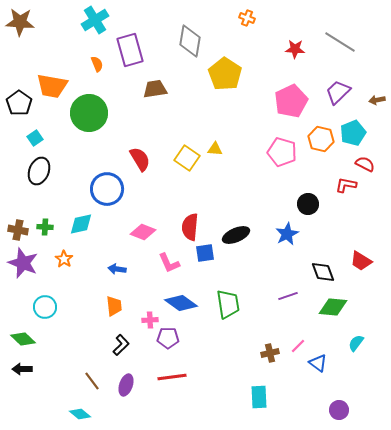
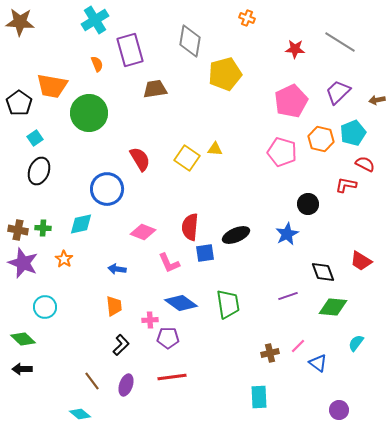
yellow pentagon at (225, 74): rotated 24 degrees clockwise
green cross at (45, 227): moved 2 px left, 1 px down
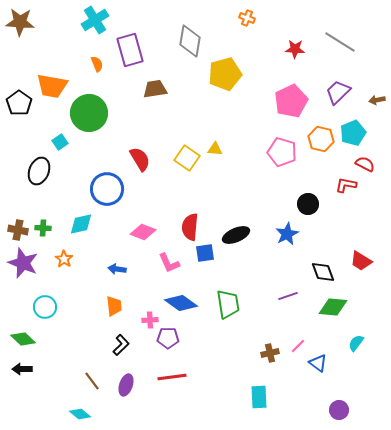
cyan square at (35, 138): moved 25 px right, 4 px down
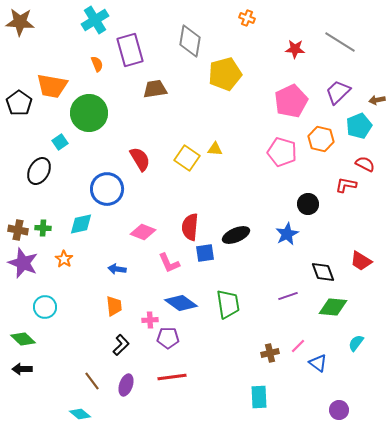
cyan pentagon at (353, 133): moved 6 px right, 7 px up
black ellipse at (39, 171): rotated 8 degrees clockwise
